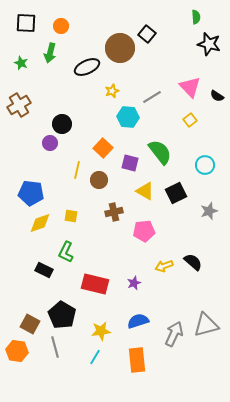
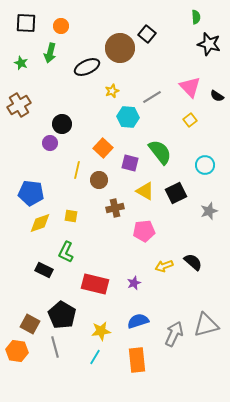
brown cross at (114, 212): moved 1 px right, 4 px up
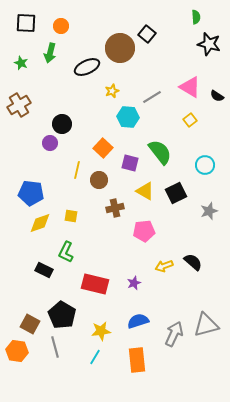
pink triangle at (190, 87): rotated 15 degrees counterclockwise
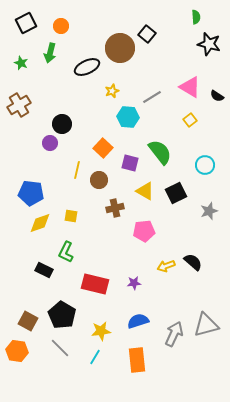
black square at (26, 23): rotated 30 degrees counterclockwise
yellow arrow at (164, 266): moved 2 px right
purple star at (134, 283): rotated 16 degrees clockwise
brown square at (30, 324): moved 2 px left, 3 px up
gray line at (55, 347): moved 5 px right, 1 px down; rotated 30 degrees counterclockwise
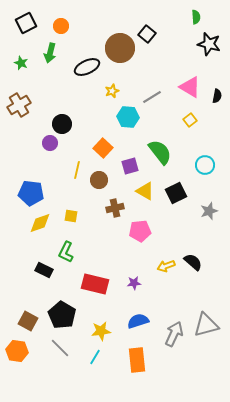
black semicircle at (217, 96): rotated 112 degrees counterclockwise
purple square at (130, 163): moved 3 px down; rotated 30 degrees counterclockwise
pink pentagon at (144, 231): moved 4 px left
